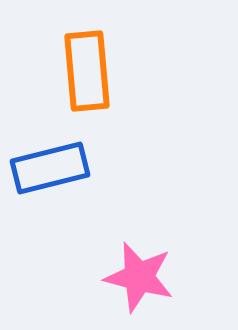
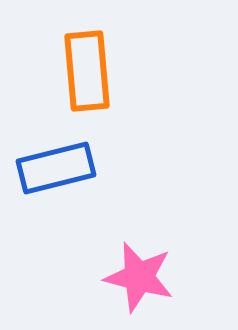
blue rectangle: moved 6 px right
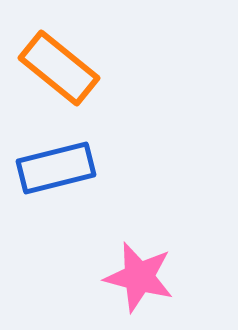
orange rectangle: moved 28 px left, 3 px up; rotated 46 degrees counterclockwise
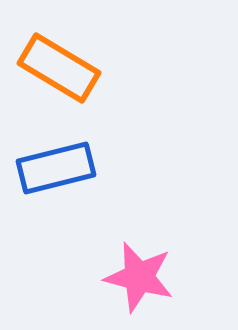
orange rectangle: rotated 8 degrees counterclockwise
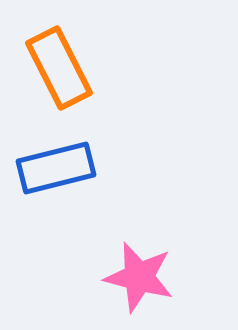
orange rectangle: rotated 32 degrees clockwise
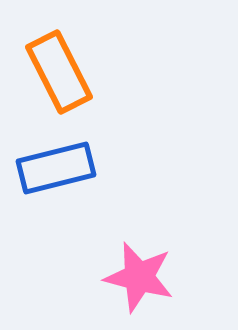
orange rectangle: moved 4 px down
